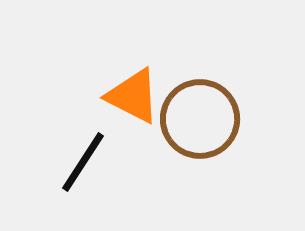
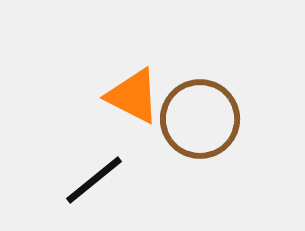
black line: moved 11 px right, 18 px down; rotated 18 degrees clockwise
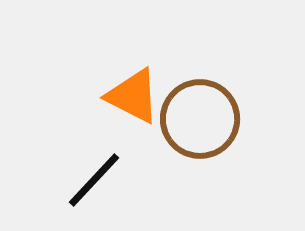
black line: rotated 8 degrees counterclockwise
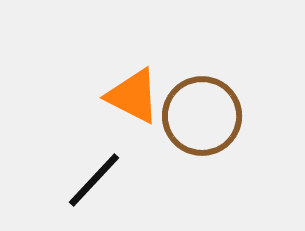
brown circle: moved 2 px right, 3 px up
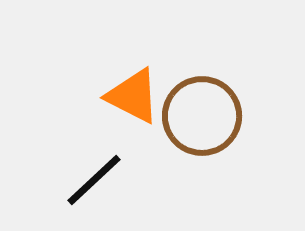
black line: rotated 4 degrees clockwise
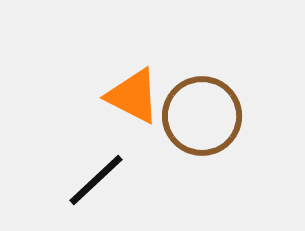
black line: moved 2 px right
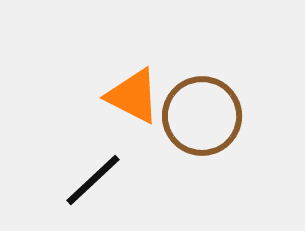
black line: moved 3 px left
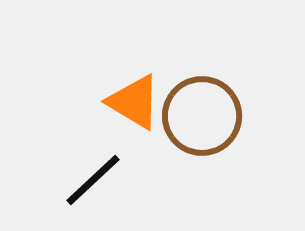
orange triangle: moved 1 px right, 6 px down; rotated 4 degrees clockwise
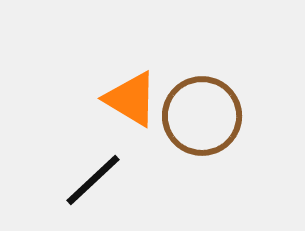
orange triangle: moved 3 px left, 3 px up
